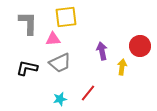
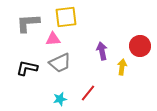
gray L-shape: rotated 95 degrees counterclockwise
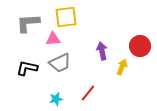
yellow arrow: rotated 14 degrees clockwise
cyan star: moved 4 px left
